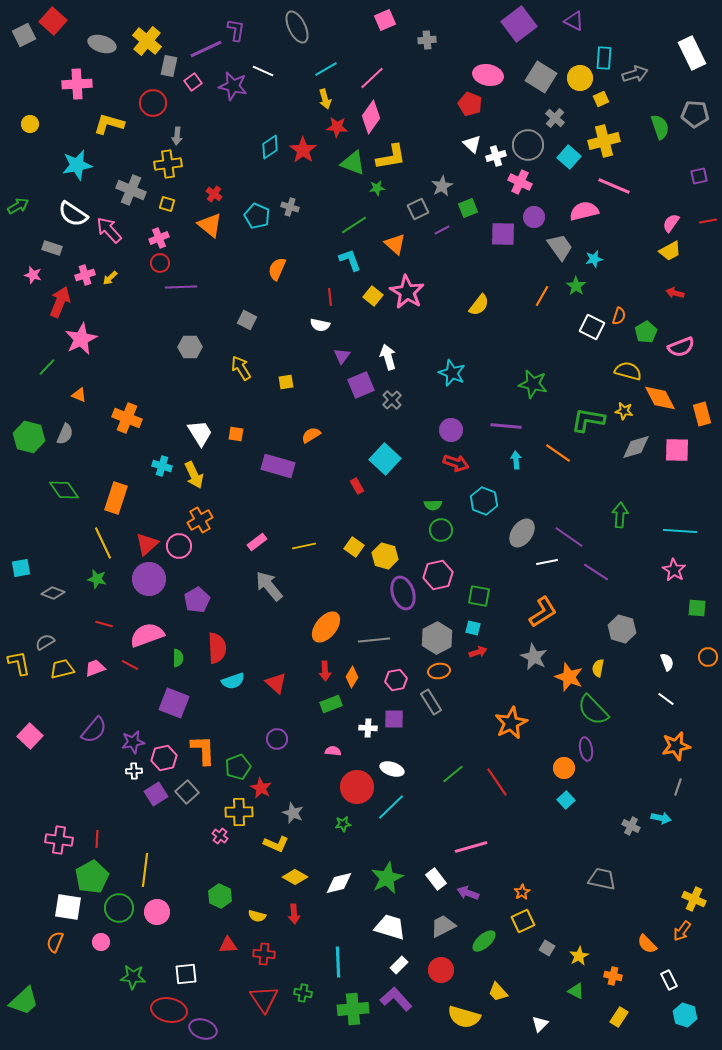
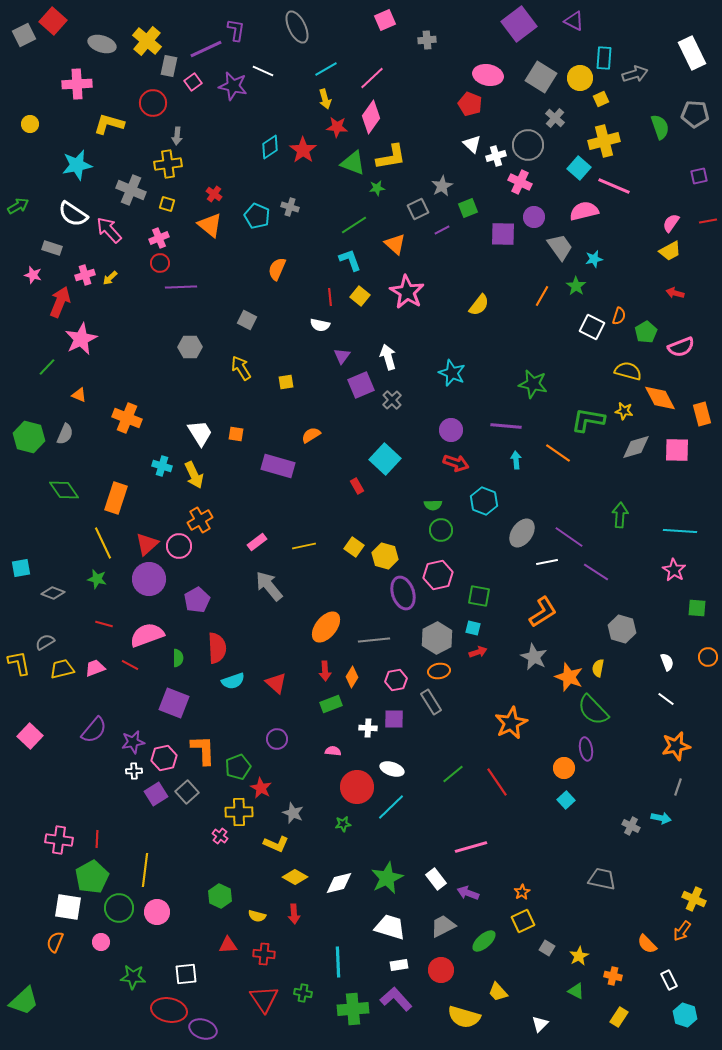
cyan square at (569, 157): moved 10 px right, 11 px down
yellow square at (373, 296): moved 13 px left
white rectangle at (399, 965): rotated 36 degrees clockwise
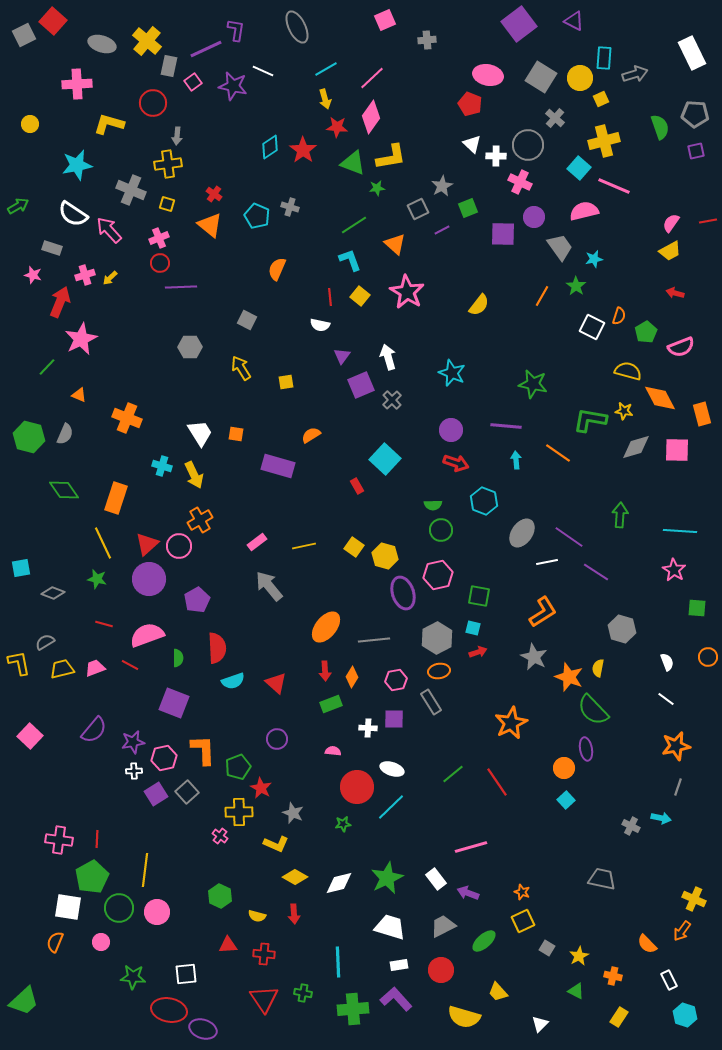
white cross at (496, 156): rotated 18 degrees clockwise
purple square at (699, 176): moved 3 px left, 25 px up
green L-shape at (588, 420): moved 2 px right
orange star at (522, 892): rotated 21 degrees counterclockwise
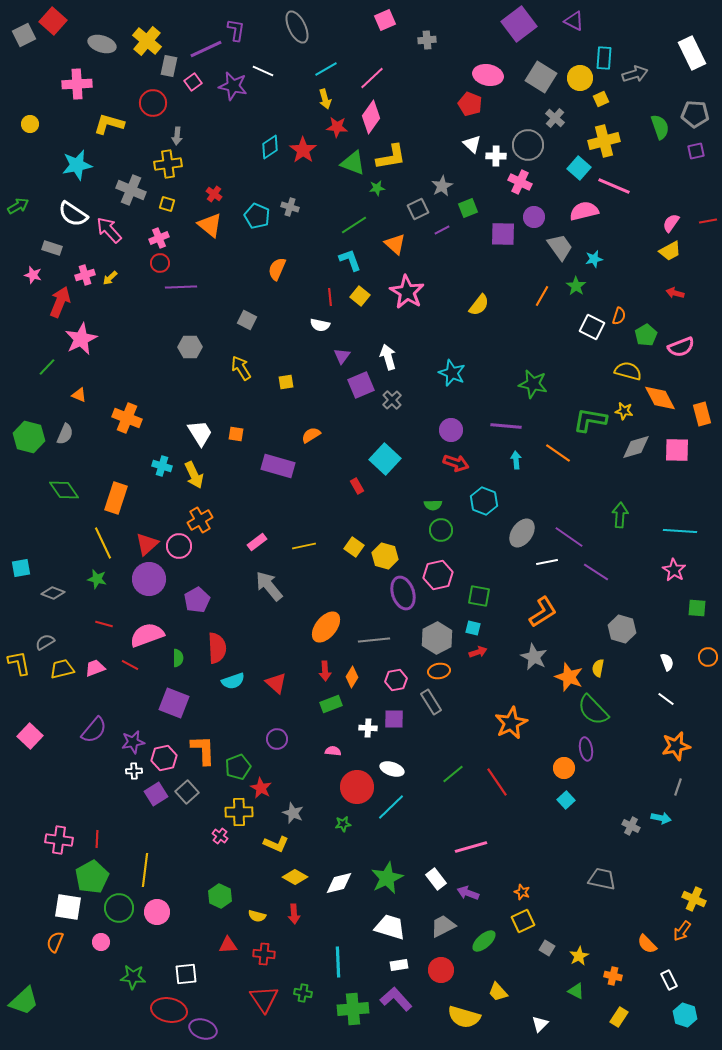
green pentagon at (646, 332): moved 3 px down
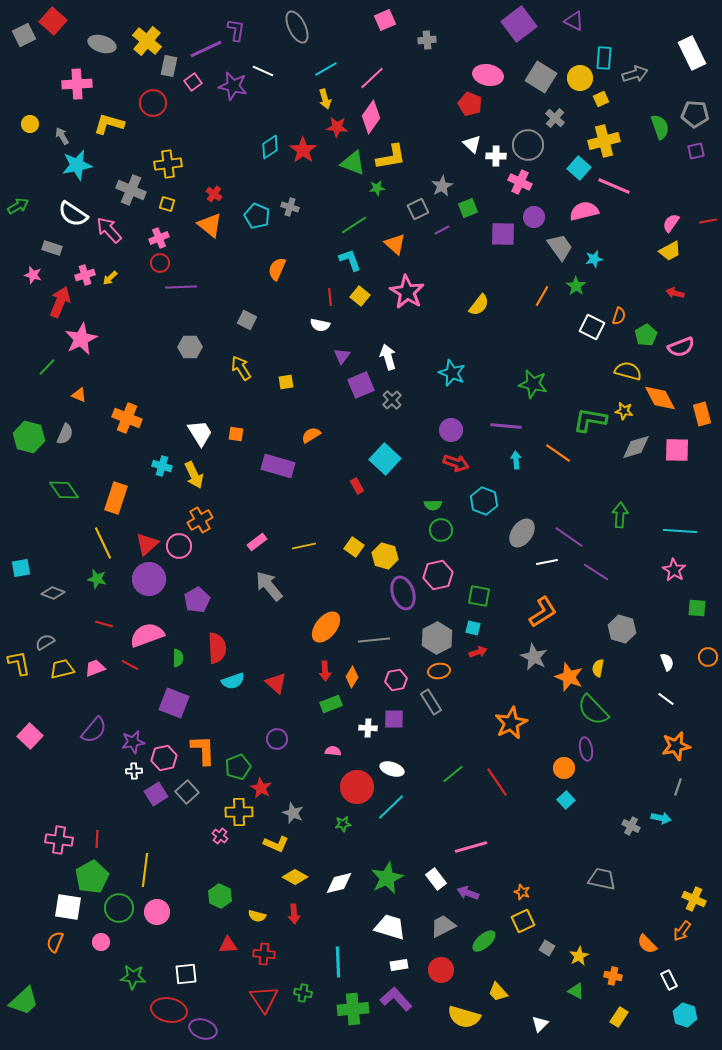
gray arrow at (177, 136): moved 115 px left; rotated 144 degrees clockwise
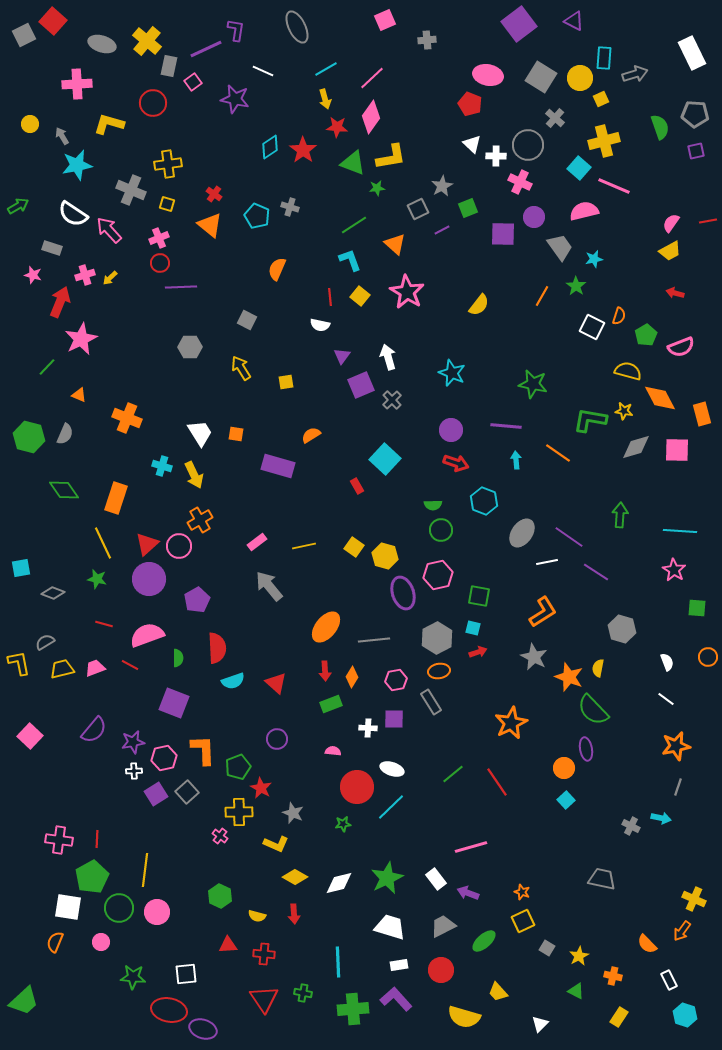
purple star at (233, 86): moved 2 px right, 13 px down
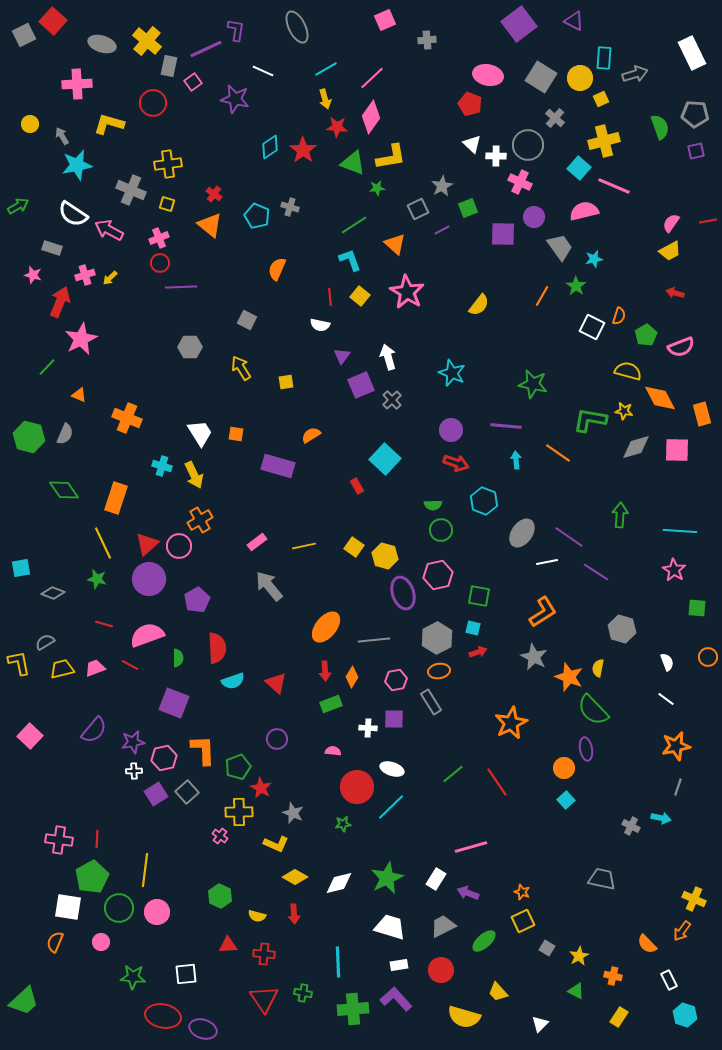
pink arrow at (109, 230): rotated 20 degrees counterclockwise
white rectangle at (436, 879): rotated 70 degrees clockwise
red ellipse at (169, 1010): moved 6 px left, 6 px down
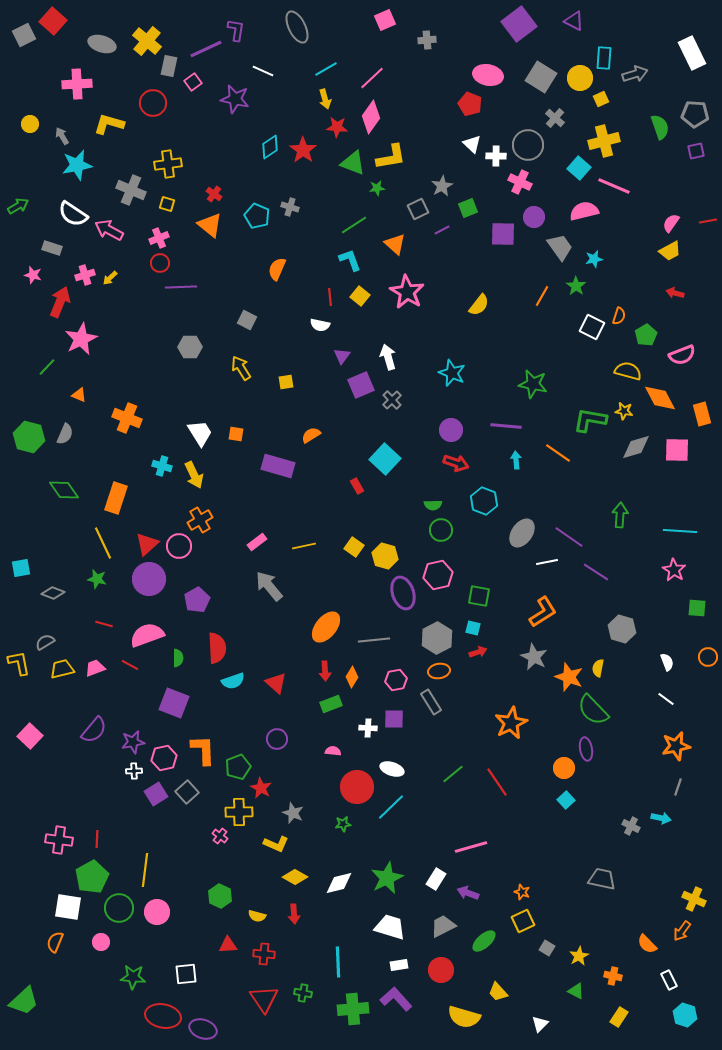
pink semicircle at (681, 347): moved 1 px right, 8 px down
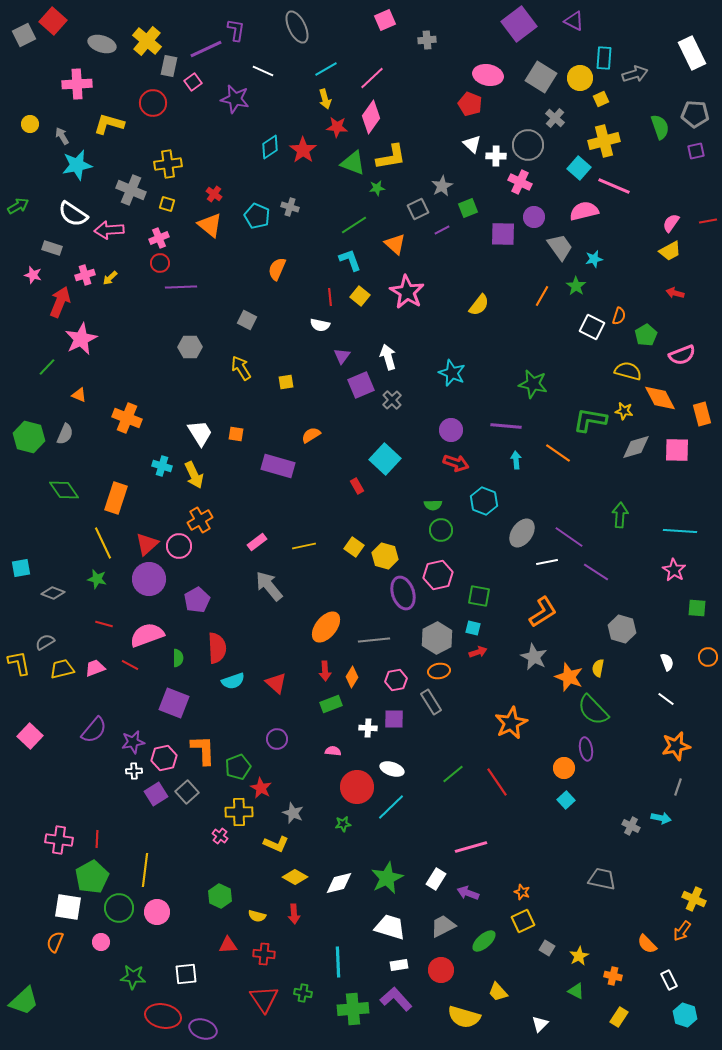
pink arrow at (109, 230): rotated 32 degrees counterclockwise
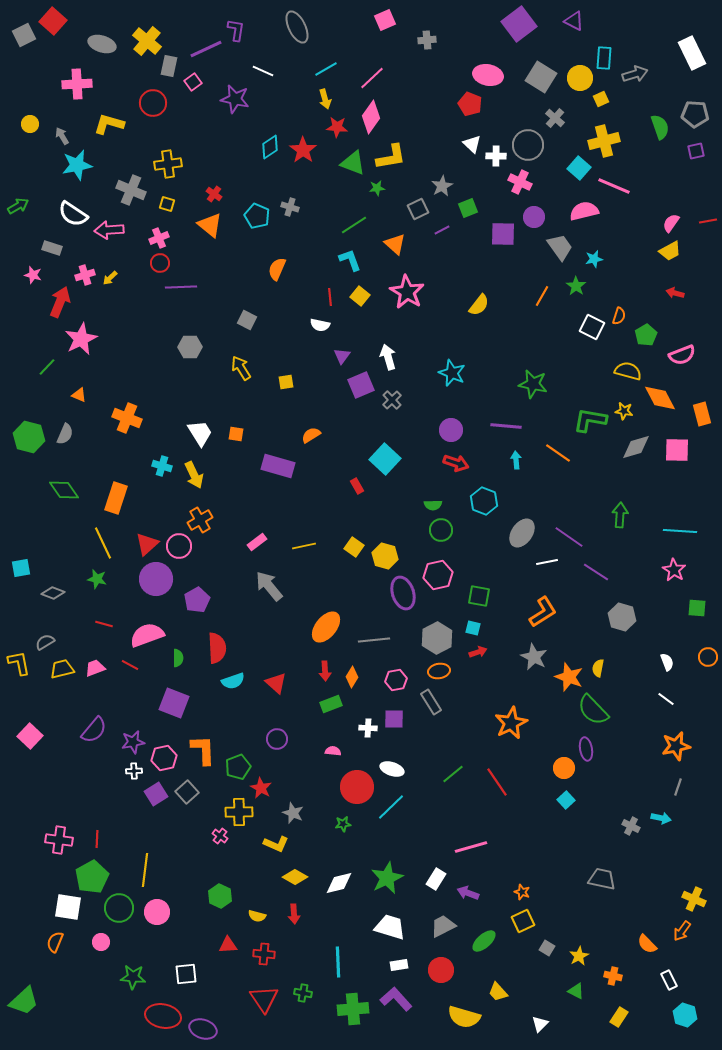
purple circle at (149, 579): moved 7 px right
gray hexagon at (622, 629): moved 12 px up
